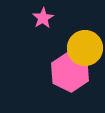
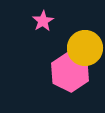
pink star: moved 3 px down
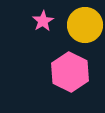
yellow circle: moved 23 px up
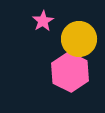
yellow circle: moved 6 px left, 14 px down
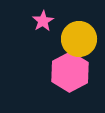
pink hexagon: rotated 6 degrees clockwise
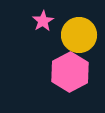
yellow circle: moved 4 px up
